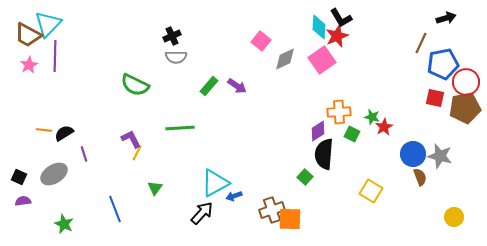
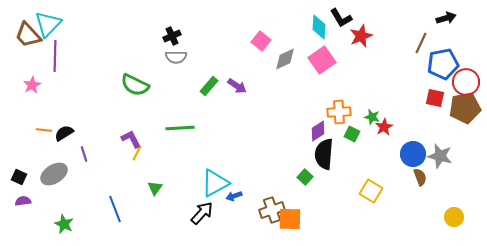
brown trapezoid at (28, 35): rotated 20 degrees clockwise
red star at (337, 36): moved 24 px right
pink star at (29, 65): moved 3 px right, 20 px down
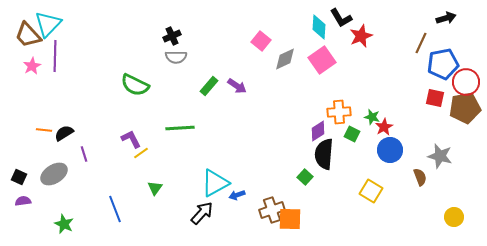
pink star at (32, 85): moved 19 px up
yellow line at (137, 153): moved 4 px right; rotated 28 degrees clockwise
blue circle at (413, 154): moved 23 px left, 4 px up
blue arrow at (234, 196): moved 3 px right, 1 px up
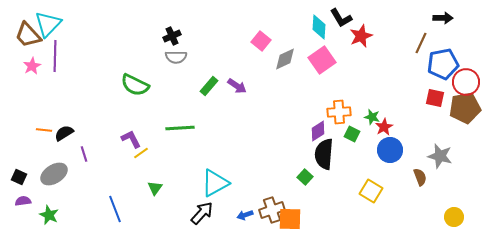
black arrow at (446, 18): moved 3 px left; rotated 18 degrees clockwise
blue arrow at (237, 195): moved 8 px right, 20 px down
green star at (64, 224): moved 15 px left, 9 px up
